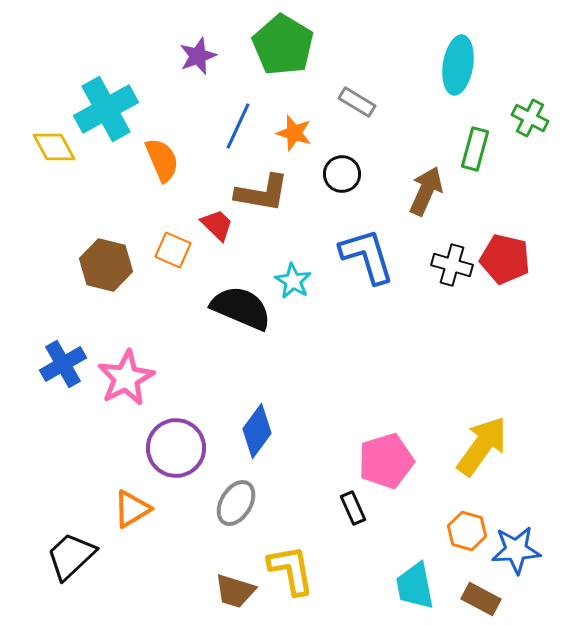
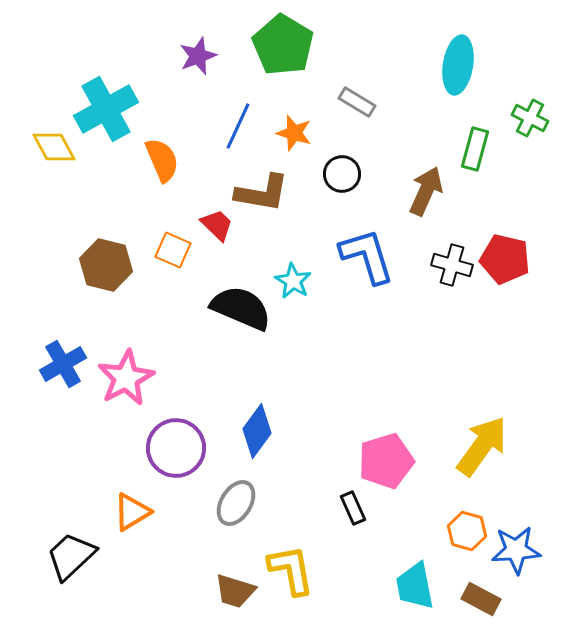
orange triangle: moved 3 px down
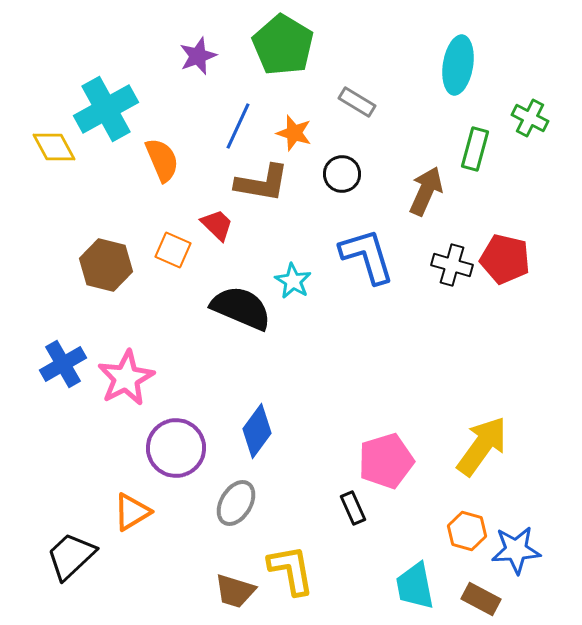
brown L-shape: moved 10 px up
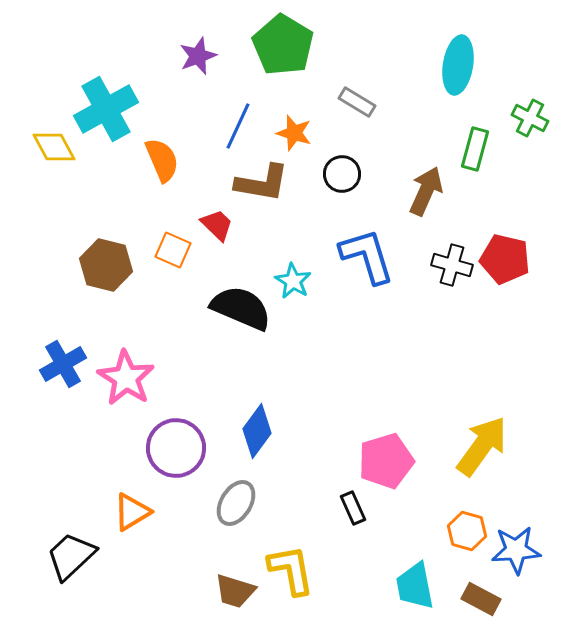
pink star: rotated 12 degrees counterclockwise
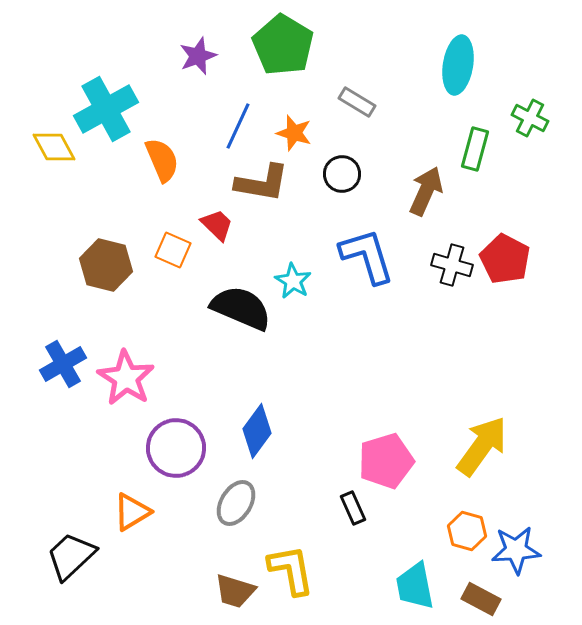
red pentagon: rotated 15 degrees clockwise
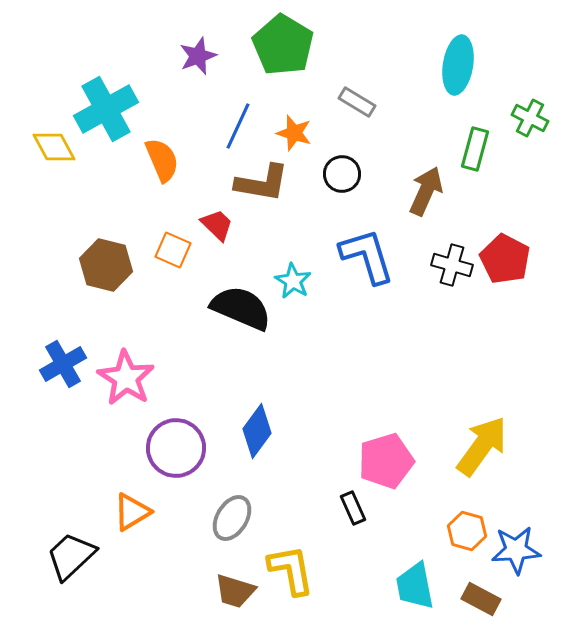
gray ellipse: moved 4 px left, 15 px down
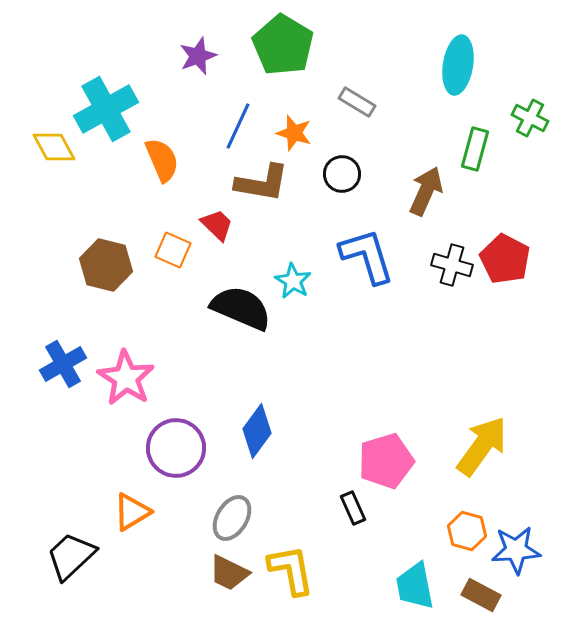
brown trapezoid: moved 6 px left, 18 px up; rotated 9 degrees clockwise
brown rectangle: moved 4 px up
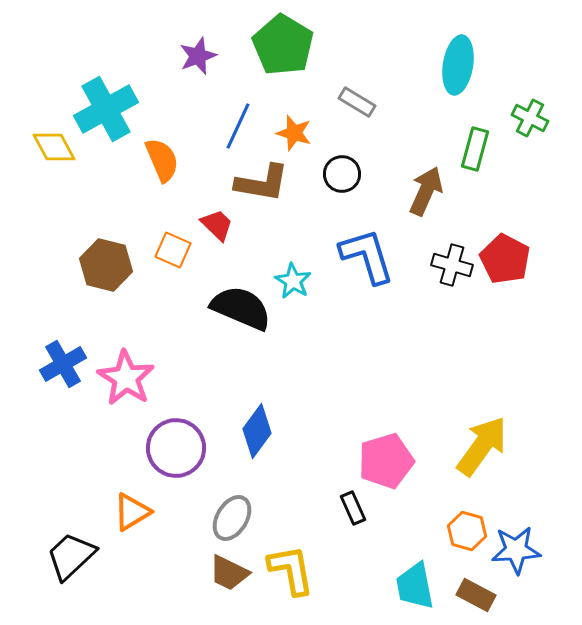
brown rectangle: moved 5 px left
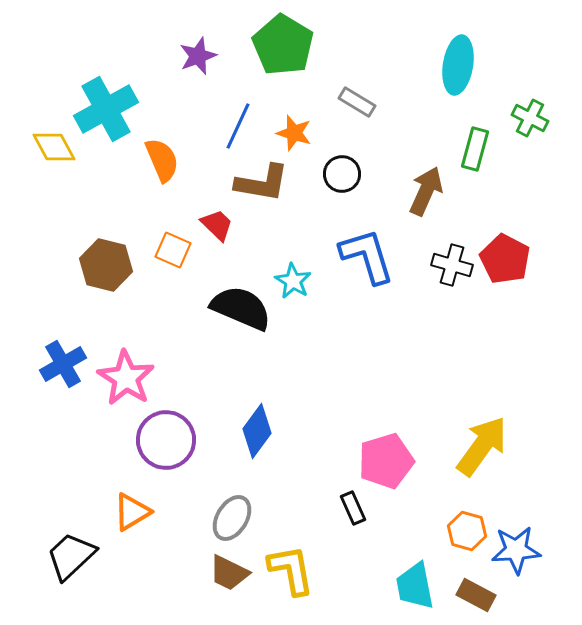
purple circle: moved 10 px left, 8 px up
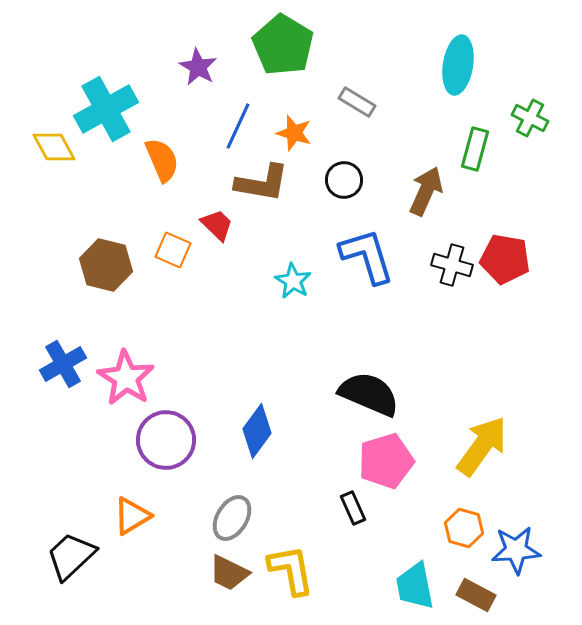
purple star: moved 11 px down; rotated 21 degrees counterclockwise
black circle: moved 2 px right, 6 px down
red pentagon: rotated 18 degrees counterclockwise
black semicircle: moved 128 px right, 86 px down
orange triangle: moved 4 px down
orange hexagon: moved 3 px left, 3 px up
